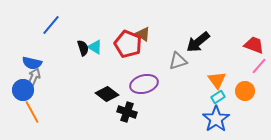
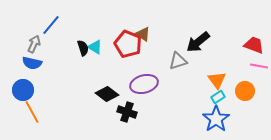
pink line: rotated 60 degrees clockwise
gray arrow: moved 33 px up
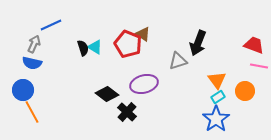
blue line: rotated 25 degrees clockwise
black arrow: moved 1 px down; rotated 30 degrees counterclockwise
black cross: rotated 24 degrees clockwise
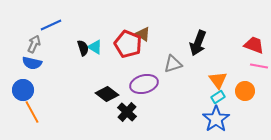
gray triangle: moved 5 px left, 3 px down
orange triangle: moved 1 px right
